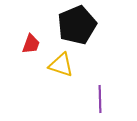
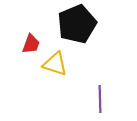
black pentagon: moved 1 px up
yellow triangle: moved 6 px left, 1 px up
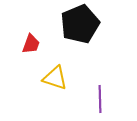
black pentagon: moved 3 px right
yellow triangle: moved 14 px down
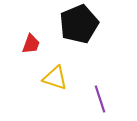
black pentagon: moved 1 px left
purple line: rotated 16 degrees counterclockwise
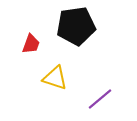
black pentagon: moved 3 px left, 2 px down; rotated 15 degrees clockwise
purple line: rotated 68 degrees clockwise
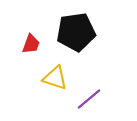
black pentagon: moved 6 px down
purple line: moved 11 px left
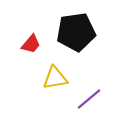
red trapezoid: rotated 20 degrees clockwise
yellow triangle: rotated 28 degrees counterclockwise
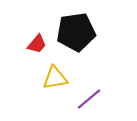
red trapezoid: moved 6 px right
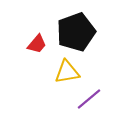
black pentagon: rotated 12 degrees counterclockwise
yellow triangle: moved 12 px right, 6 px up
